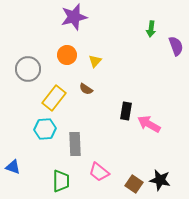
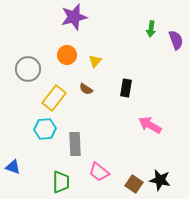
purple semicircle: moved 6 px up
black rectangle: moved 23 px up
pink arrow: moved 1 px right, 1 px down
green trapezoid: moved 1 px down
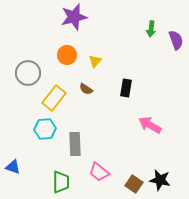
gray circle: moved 4 px down
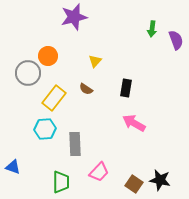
green arrow: moved 1 px right
orange circle: moved 19 px left, 1 px down
pink arrow: moved 16 px left, 2 px up
pink trapezoid: rotated 85 degrees counterclockwise
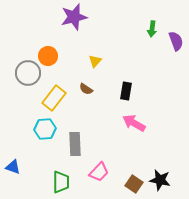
purple semicircle: moved 1 px down
black rectangle: moved 3 px down
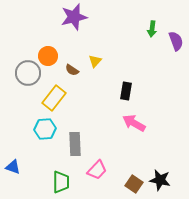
brown semicircle: moved 14 px left, 19 px up
pink trapezoid: moved 2 px left, 2 px up
